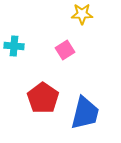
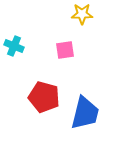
cyan cross: rotated 18 degrees clockwise
pink square: rotated 24 degrees clockwise
red pentagon: moved 1 px right, 1 px up; rotated 20 degrees counterclockwise
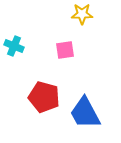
blue trapezoid: rotated 138 degrees clockwise
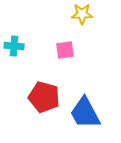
cyan cross: rotated 18 degrees counterclockwise
